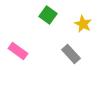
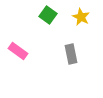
yellow star: moved 2 px left, 7 px up
gray rectangle: rotated 30 degrees clockwise
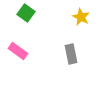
green square: moved 22 px left, 2 px up
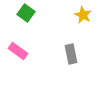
yellow star: moved 2 px right, 2 px up
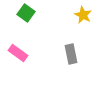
pink rectangle: moved 2 px down
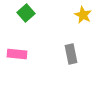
green square: rotated 12 degrees clockwise
pink rectangle: moved 1 px left, 1 px down; rotated 30 degrees counterclockwise
